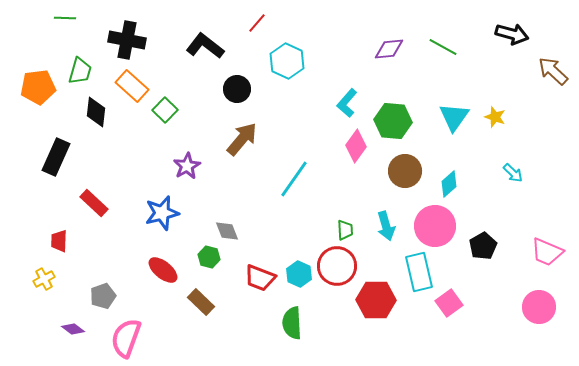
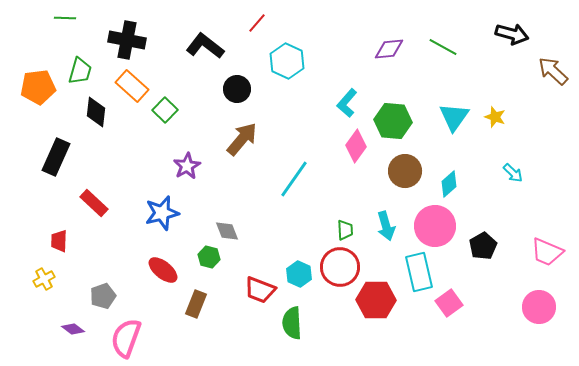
red circle at (337, 266): moved 3 px right, 1 px down
red trapezoid at (260, 278): moved 12 px down
brown rectangle at (201, 302): moved 5 px left, 2 px down; rotated 68 degrees clockwise
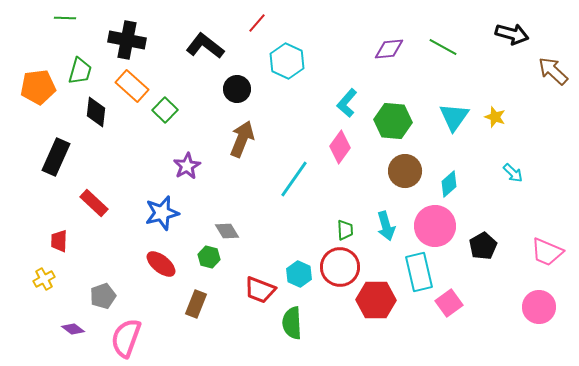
brown arrow at (242, 139): rotated 18 degrees counterclockwise
pink diamond at (356, 146): moved 16 px left, 1 px down
gray diamond at (227, 231): rotated 10 degrees counterclockwise
red ellipse at (163, 270): moved 2 px left, 6 px up
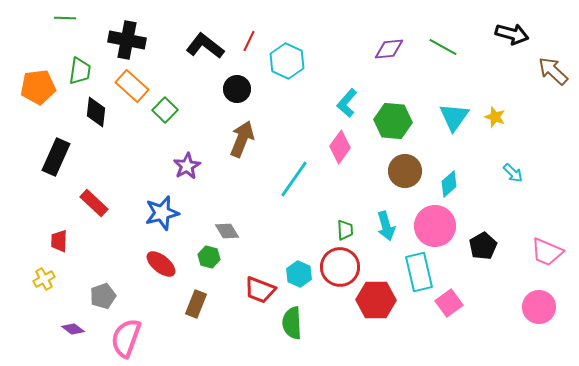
red line at (257, 23): moved 8 px left, 18 px down; rotated 15 degrees counterclockwise
green trapezoid at (80, 71): rotated 8 degrees counterclockwise
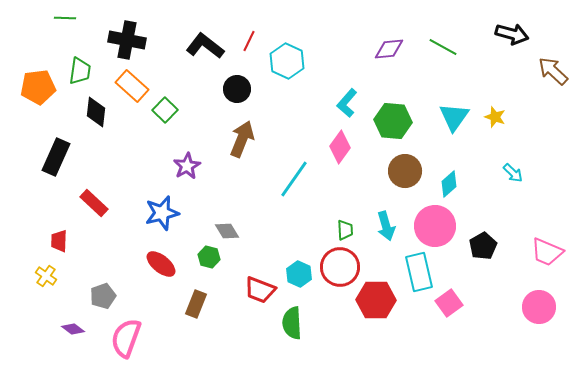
yellow cross at (44, 279): moved 2 px right, 3 px up; rotated 25 degrees counterclockwise
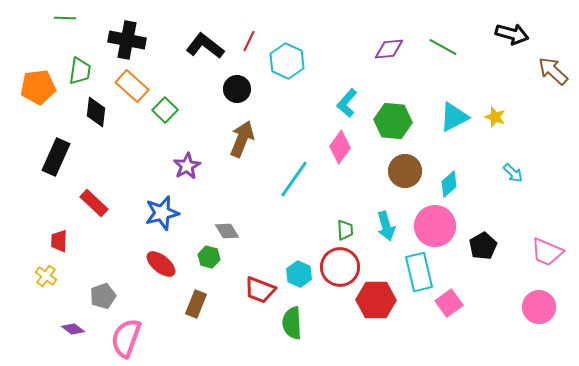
cyan triangle at (454, 117): rotated 28 degrees clockwise
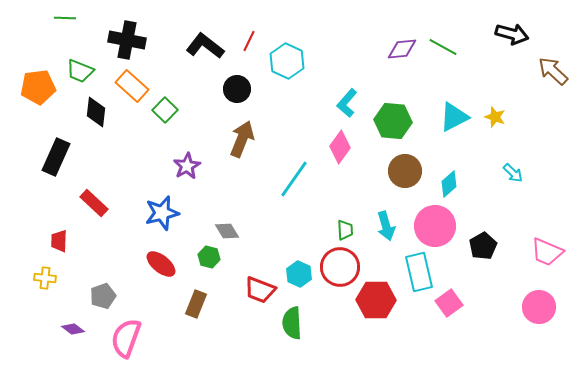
purple diamond at (389, 49): moved 13 px right
green trapezoid at (80, 71): rotated 104 degrees clockwise
yellow cross at (46, 276): moved 1 px left, 2 px down; rotated 30 degrees counterclockwise
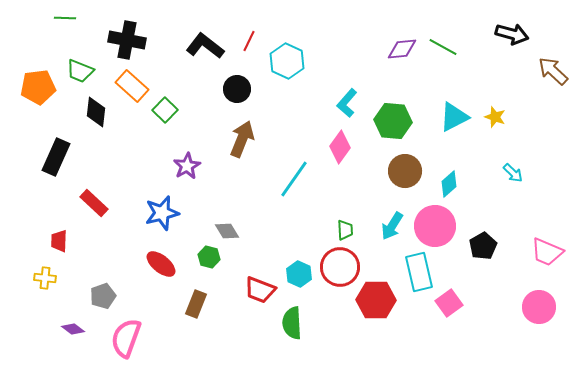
cyan arrow at (386, 226): moved 6 px right; rotated 48 degrees clockwise
